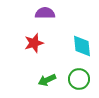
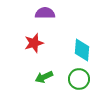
cyan diamond: moved 4 px down; rotated 10 degrees clockwise
green arrow: moved 3 px left, 3 px up
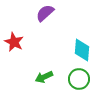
purple semicircle: rotated 42 degrees counterclockwise
red star: moved 20 px left, 1 px up; rotated 30 degrees counterclockwise
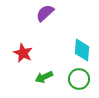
red star: moved 9 px right, 11 px down
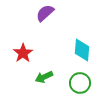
red star: rotated 12 degrees clockwise
green circle: moved 1 px right, 4 px down
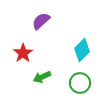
purple semicircle: moved 4 px left, 8 px down
cyan diamond: rotated 40 degrees clockwise
green arrow: moved 2 px left
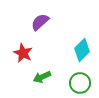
purple semicircle: moved 1 px left, 1 px down
red star: rotated 12 degrees counterclockwise
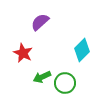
green circle: moved 15 px left
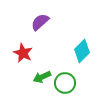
cyan diamond: moved 1 px down
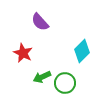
purple semicircle: rotated 90 degrees counterclockwise
